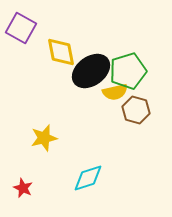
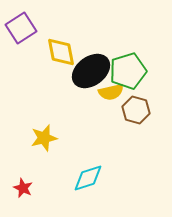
purple square: rotated 28 degrees clockwise
yellow semicircle: moved 4 px left
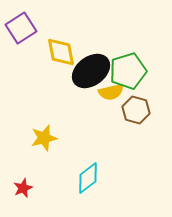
cyan diamond: rotated 20 degrees counterclockwise
red star: rotated 24 degrees clockwise
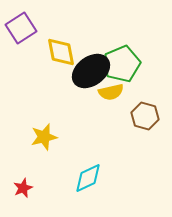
green pentagon: moved 6 px left, 7 px up; rotated 6 degrees counterclockwise
brown hexagon: moved 9 px right, 6 px down
yellow star: moved 1 px up
cyan diamond: rotated 12 degrees clockwise
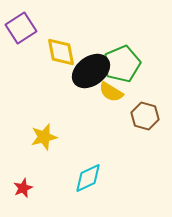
yellow semicircle: rotated 45 degrees clockwise
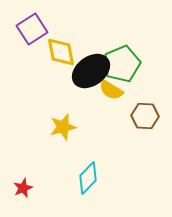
purple square: moved 11 px right, 1 px down
yellow semicircle: moved 2 px up
brown hexagon: rotated 12 degrees counterclockwise
yellow star: moved 19 px right, 10 px up
cyan diamond: rotated 20 degrees counterclockwise
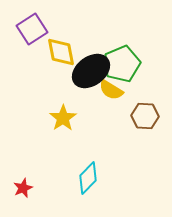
yellow star: moved 9 px up; rotated 20 degrees counterclockwise
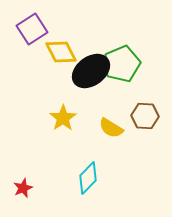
yellow diamond: rotated 16 degrees counterclockwise
yellow semicircle: moved 38 px down
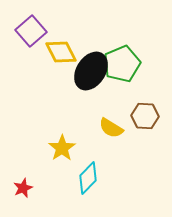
purple square: moved 1 px left, 2 px down; rotated 8 degrees counterclockwise
black ellipse: rotated 21 degrees counterclockwise
yellow star: moved 1 px left, 30 px down
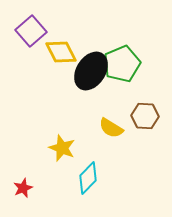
yellow star: rotated 16 degrees counterclockwise
